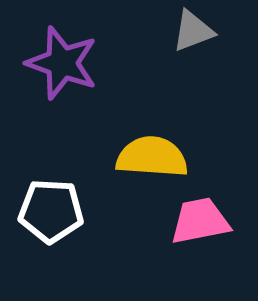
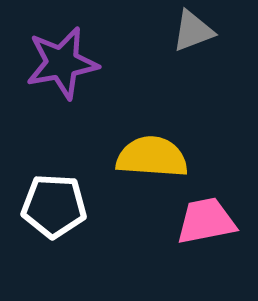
purple star: rotated 30 degrees counterclockwise
white pentagon: moved 3 px right, 5 px up
pink trapezoid: moved 6 px right
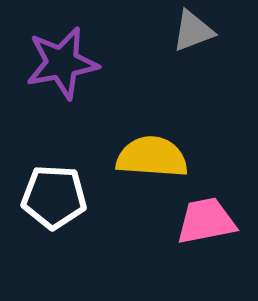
white pentagon: moved 9 px up
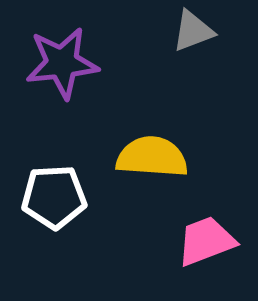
purple star: rotated 4 degrees clockwise
white pentagon: rotated 6 degrees counterclockwise
pink trapezoid: moved 20 px down; rotated 10 degrees counterclockwise
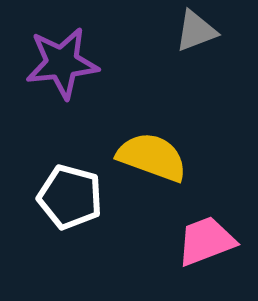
gray triangle: moved 3 px right
yellow semicircle: rotated 16 degrees clockwise
white pentagon: moved 16 px right; rotated 18 degrees clockwise
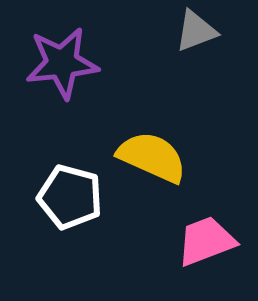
yellow semicircle: rotated 4 degrees clockwise
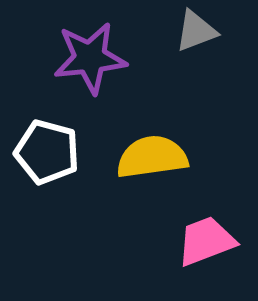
purple star: moved 28 px right, 5 px up
yellow semicircle: rotated 32 degrees counterclockwise
white pentagon: moved 23 px left, 45 px up
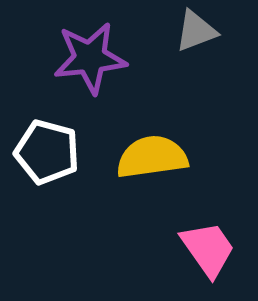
pink trapezoid: moved 2 px right, 8 px down; rotated 76 degrees clockwise
